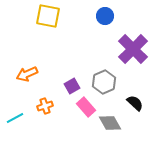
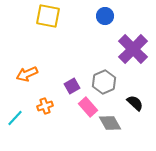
pink rectangle: moved 2 px right
cyan line: rotated 18 degrees counterclockwise
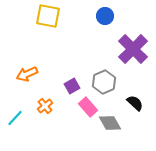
orange cross: rotated 21 degrees counterclockwise
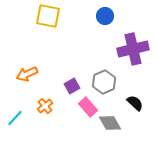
purple cross: rotated 32 degrees clockwise
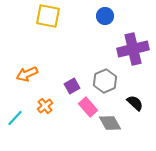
gray hexagon: moved 1 px right, 1 px up
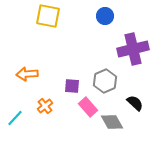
orange arrow: rotated 20 degrees clockwise
purple square: rotated 35 degrees clockwise
gray diamond: moved 2 px right, 1 px up
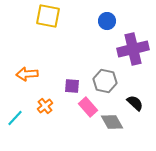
blue circle: moved 2 px right, 5 px down
gray hexagon: rotated 25 degrees counterclockwise
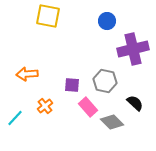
purple square: moved 1 px up
gray diamond: rotated 15 degrees counterclockwise
